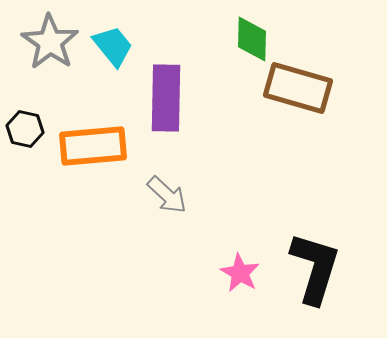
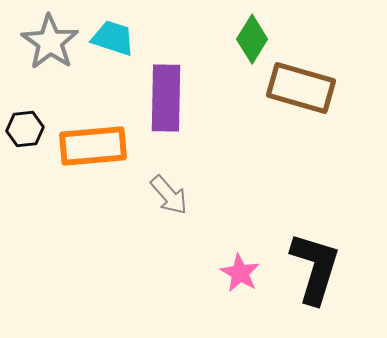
green diamond: rotated 30 degrees clockwise
cyan trapezoid: moved 8 px up; rotated 33 degrees counterclockwise
brown rectangle: moved 3 px right
black hexagon: rotated 18 degrees counterclockwise
gray arrow: moved 2 px right; rotated 6 degrees clockwise
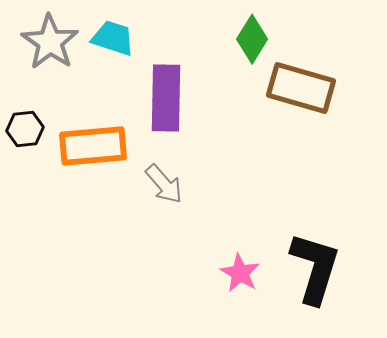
gray arrow: moved 5 px left, 11 px up
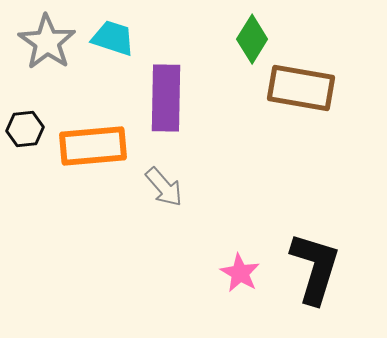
gray star: moved 3 px left
brown rectangle: rotated 6 degrees counterclockwise
gray arrow: moved 3 px down
